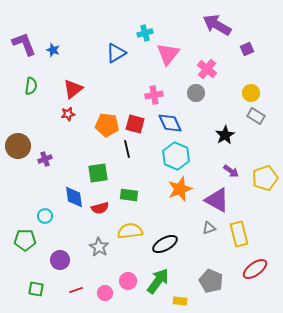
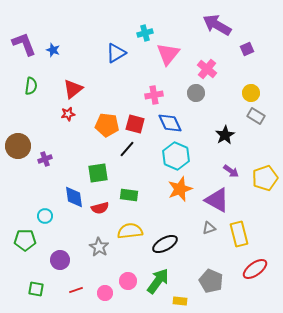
black line at (127, 149): rotated 54 degrees clockwise
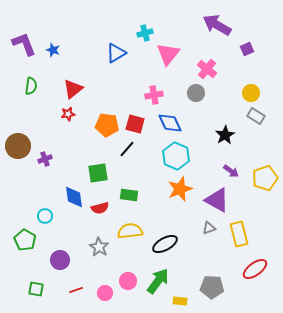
green pentagon at (25, 240): rotated 30 degrees clockwise
gray pentagon at (211, 281): moved 1 px right, 6 px down; rotated 20 degrees counterclockwise
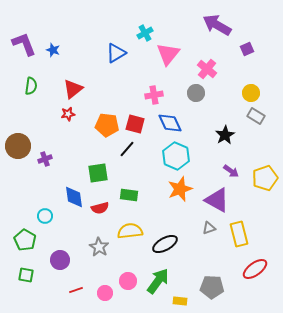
cyan cross at (145, 33): rotated 14 degrees counterclockwise
green square at (36, 289): moved 10 px left, 14 px up
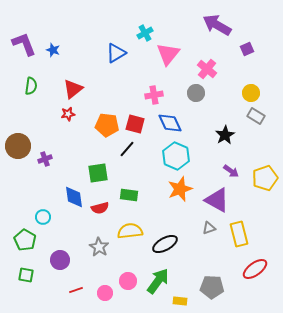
cyan circle at (45, 216): moved 2 px left, 1 px down
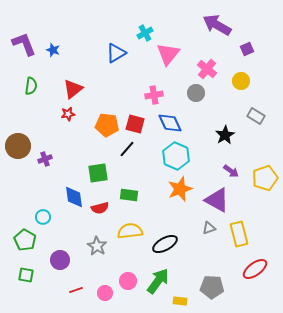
yellow circle at (251, 93): moved 10 px left, 12 px up
gray star at (99, 247): moved 2 px left, 1 px up
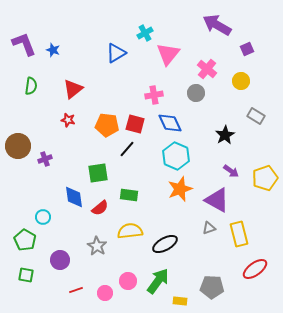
red star at (68, 114): moved 6 px down; rotated 24 degrees clockwise
red semicircle at (100, 208): rotated 24 degrees counterclockwise
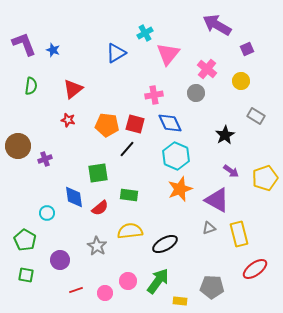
cyan circle at (43, 217): moved 4 px right, 4 px up
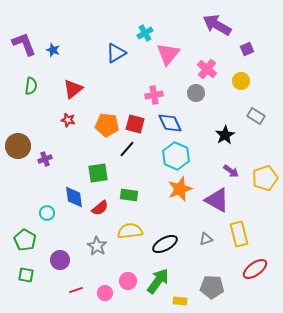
gray triangle at (209, 228): moved 3 px left, 11 px down
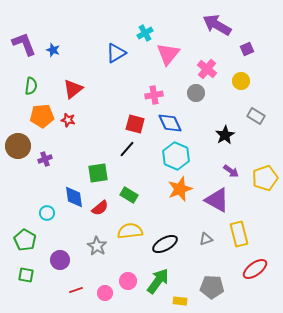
orange pentagon at (107, 125): moved 65 px left, 9 px up; rotated 10 degrees counterclockwise
green rectangle at (129, 195): rotated 24 degrees clockwise
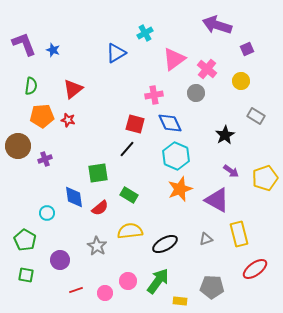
purple arrow at (217, 25): rotated 12 degrees counterclockwise
pink triangle at (168, 54): moved 6 px right, 5 px down; rotated 15 degrees clockwise
